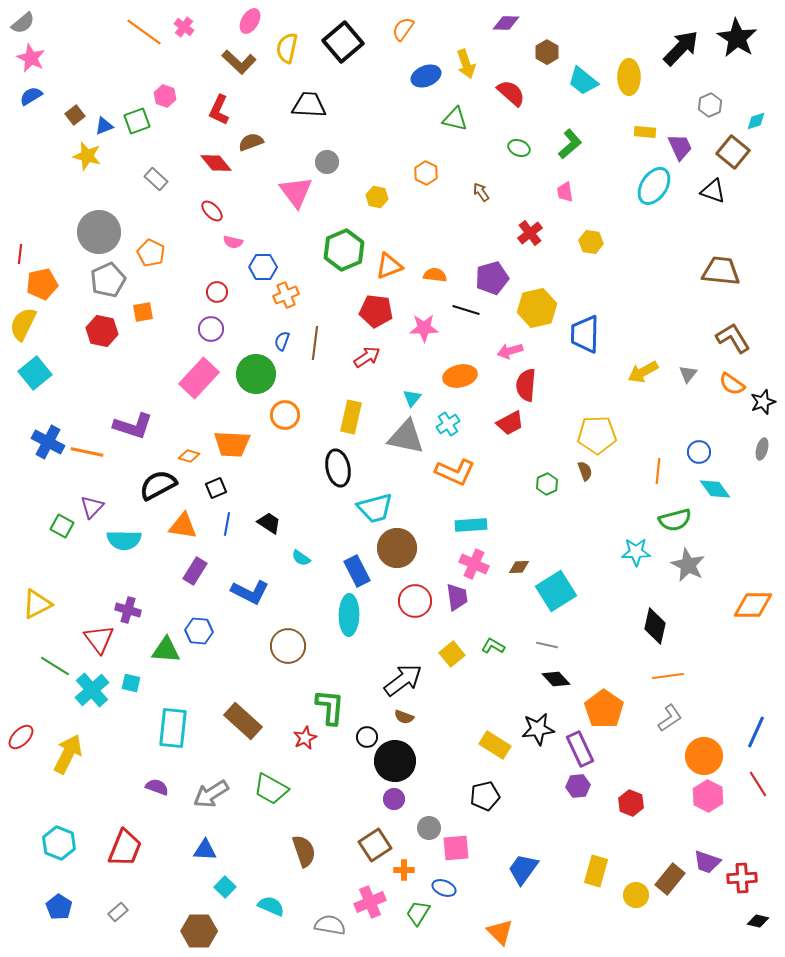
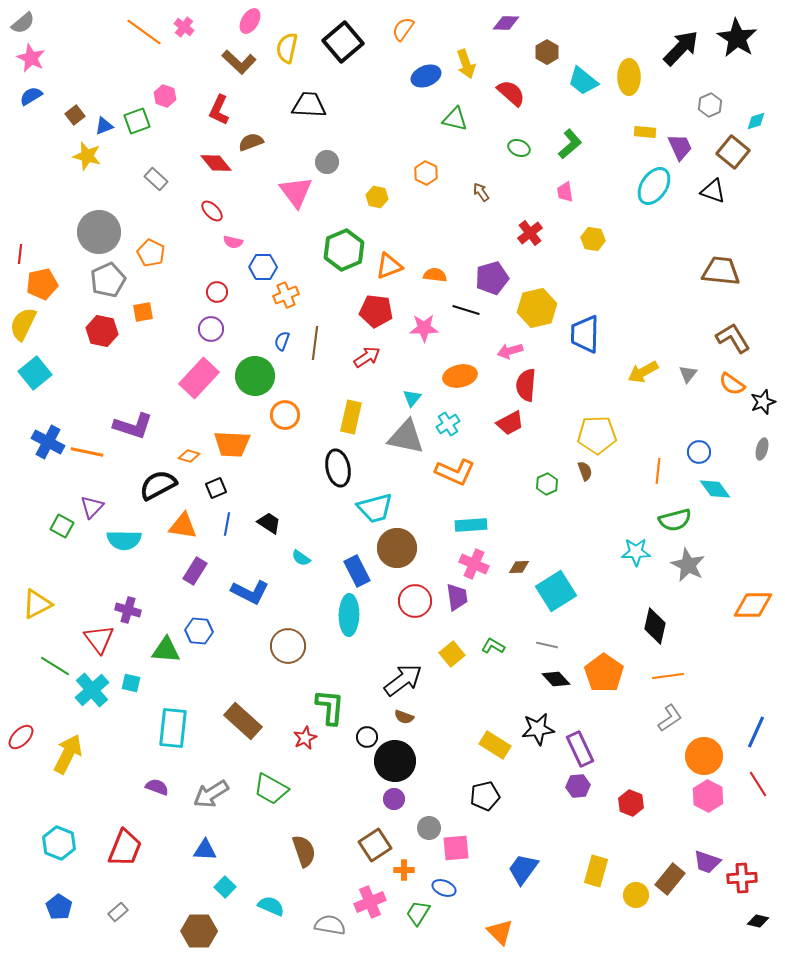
yellow hexagon at (591, 242): moved 2 px right, 3 px up
green circle at (256, 374): moved 1 px left, 2 px down
orange pentagon at (604, 709): moved 36 px up
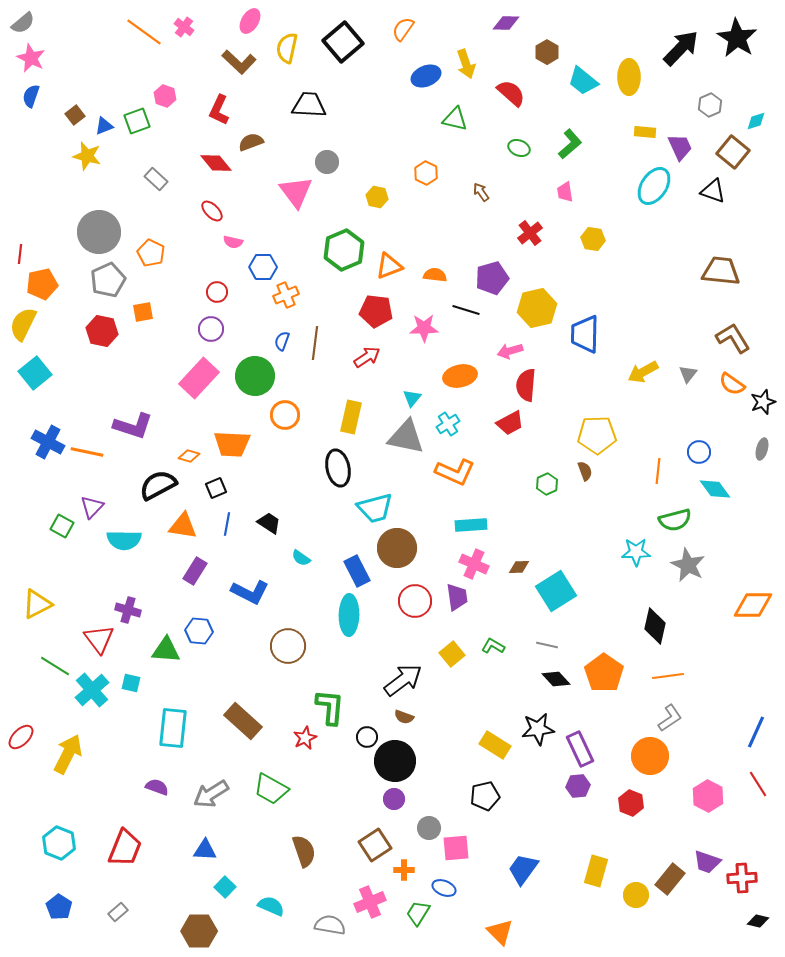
blue semicircle at (31, 96): rotated 40 degrees counterclockwise
orange circle at (704, 756): moved 54 px left
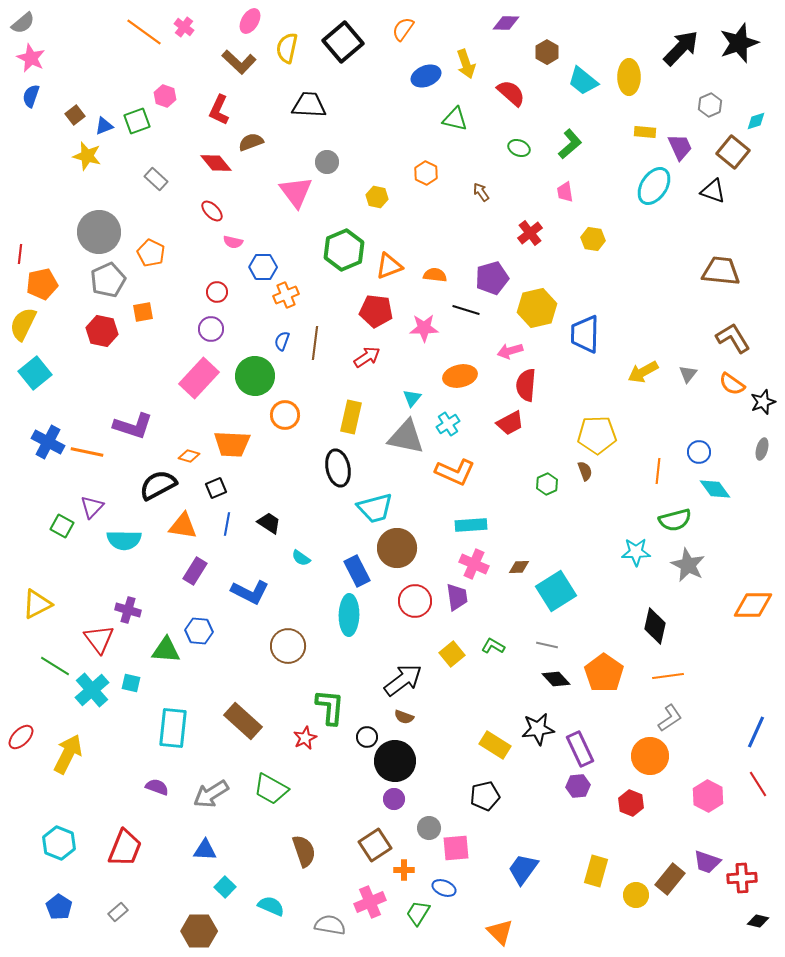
black star at (737, 38): moved 2 px right, 5 px down; rotated 21 degrees clockwise
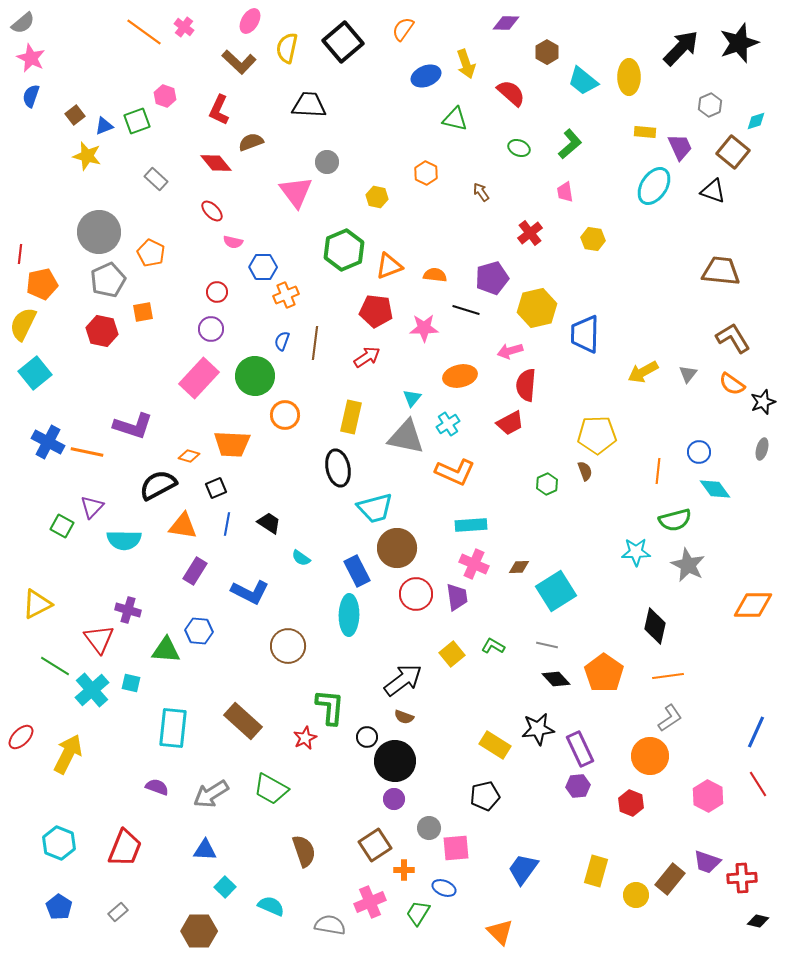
red circle at (415, 601): moved 1 px right, 7 px up
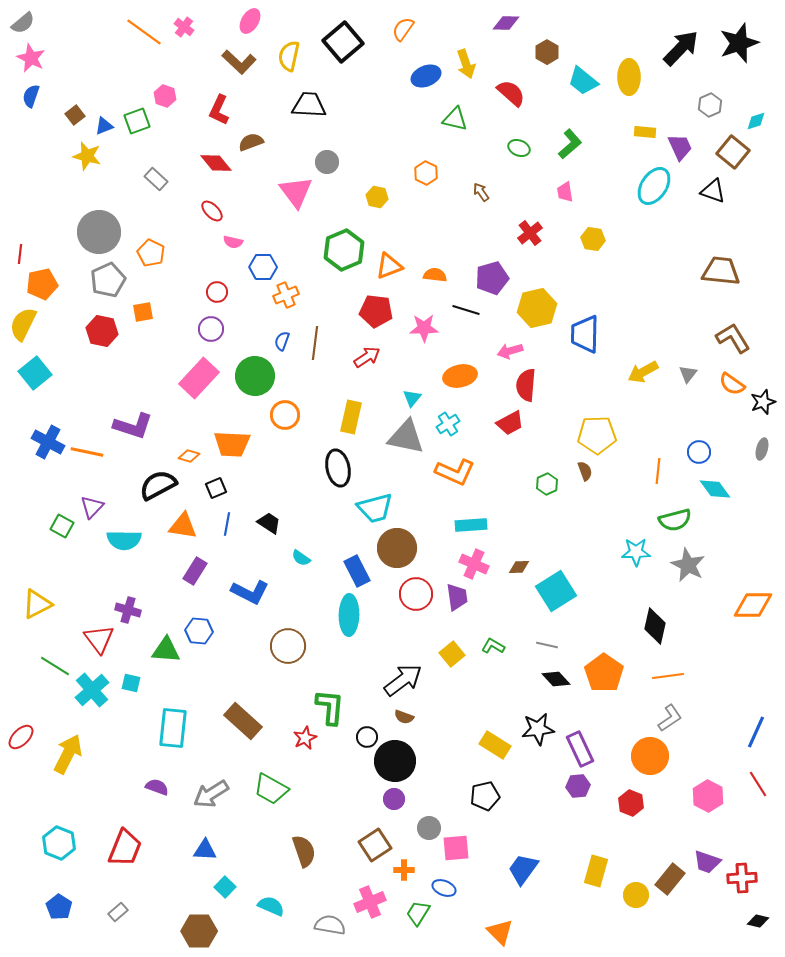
yellow semicircle at (287, 48): moved 2 px right, 8 px down
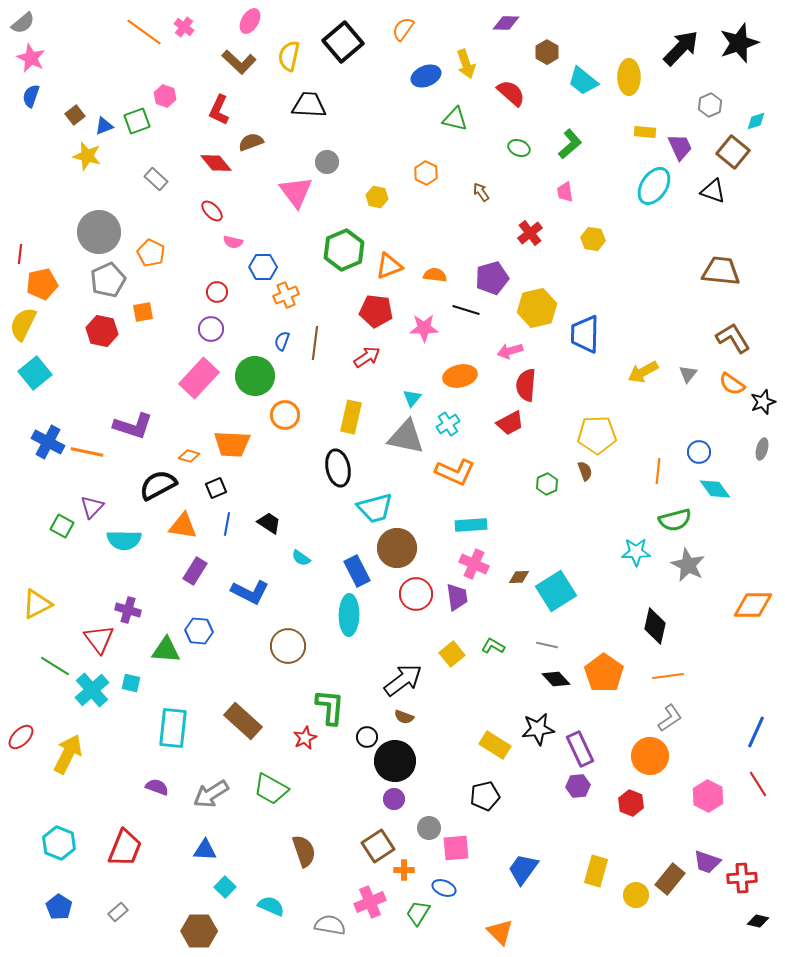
brown diamond at (519, 567): moved 10 px down
brown square at (375, 845): moved 3 px right, 1 px down
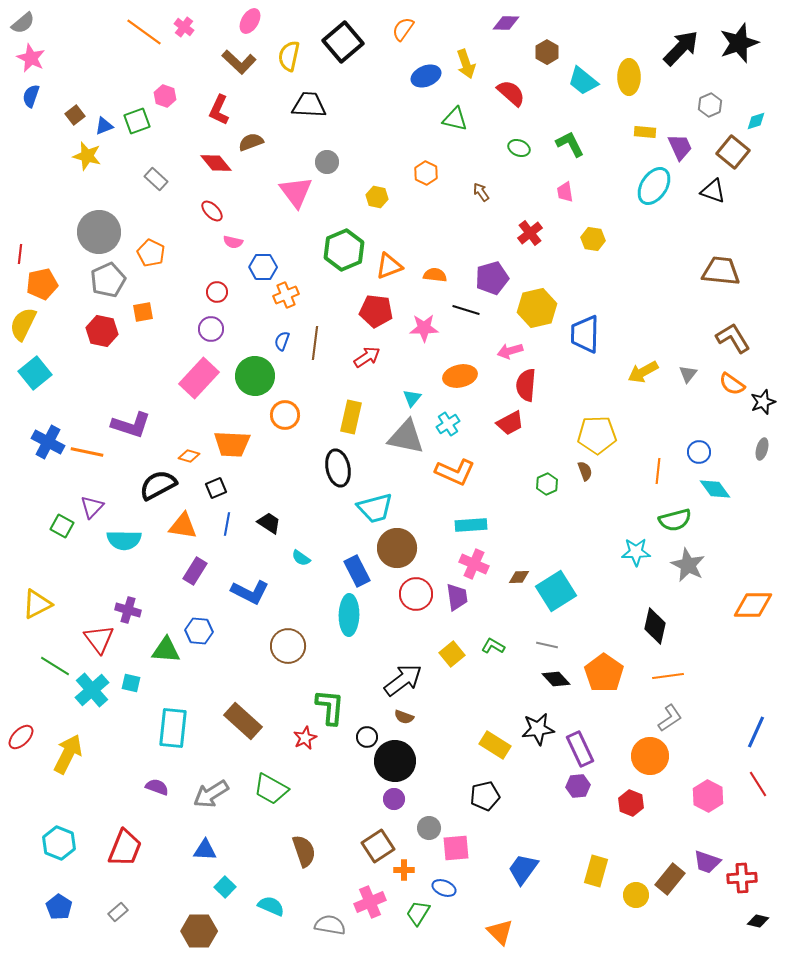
green L-shape at (570, 144): rotated 76 degrees counterclockwise
purple L-shape at (133, 426): moved 2 px left, 1 px up
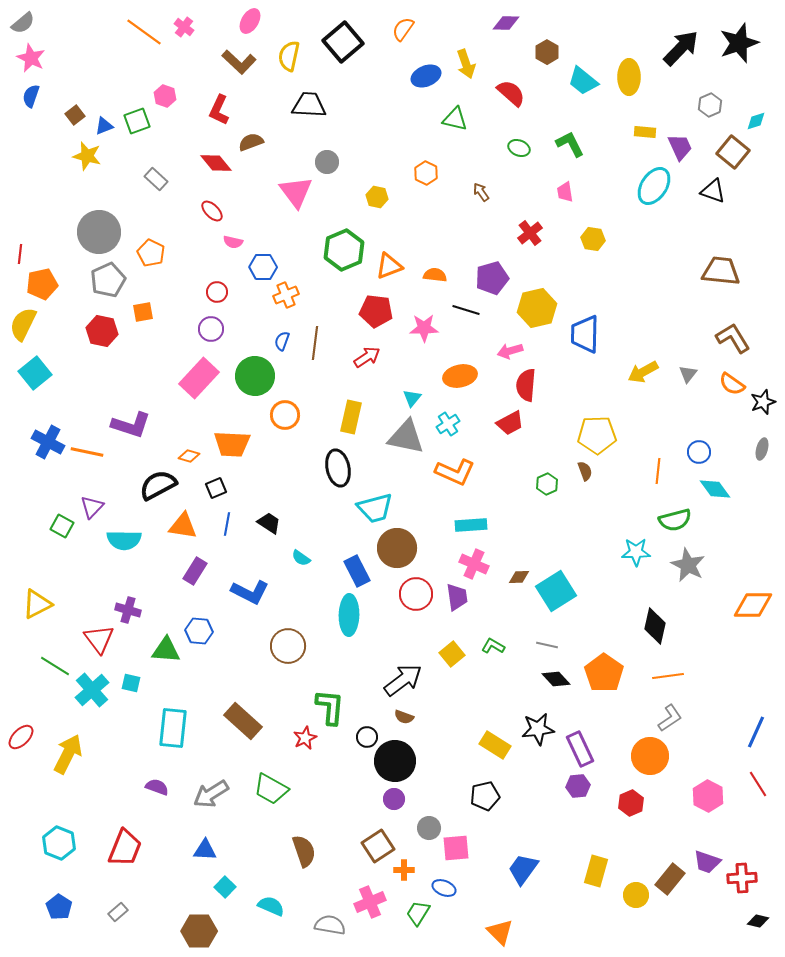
red hexagon at (631, 803): rotated 15 degrees clockwise
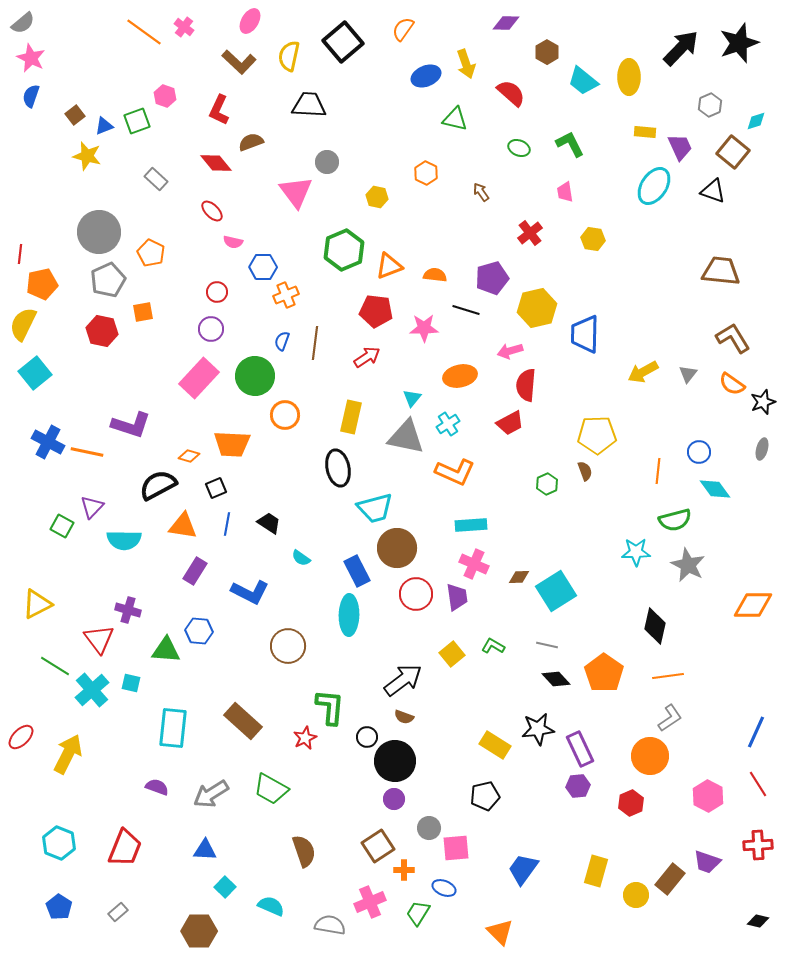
red cross at (742, 878): moved 16 px right, 33 px up
